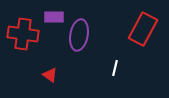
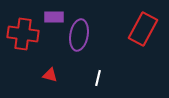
white line: moved 17 px left, 10 px down
red triangle: rotated 21 degrees counterclockwise
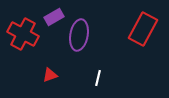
purple rectangle: rotated 30 degrees counterclockwise
red cross: rotated 20 degrees clockwise
red triangle: rotated 35 degrees counterclockwise
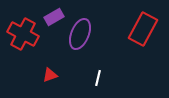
purple ellipse: moved 1 px right, 1 px up; rotated 12 degrees clockwise
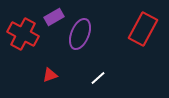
white line: rotated 35 degrees clockwise
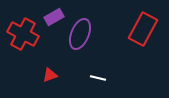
white line: rotated 56 degrees clockwise
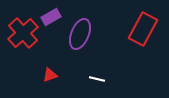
purple rectangle: moved 3 px left
red cross: moved 1 px up; rotated 20 degrees clockwise
white line: moved 1 px left, 1 px down
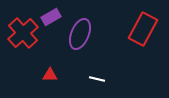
red triangle: rotated 21 degrees clockwise
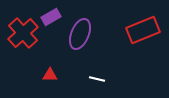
red rectangle: moved 1 px down; rotated 40 degrees clockwise
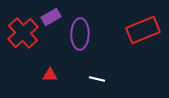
purple ellipse: rotated 20 degrees counterclockwise
